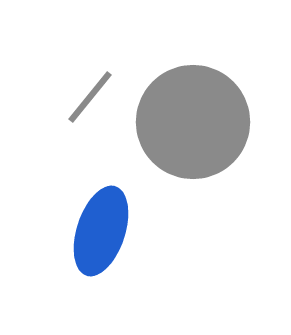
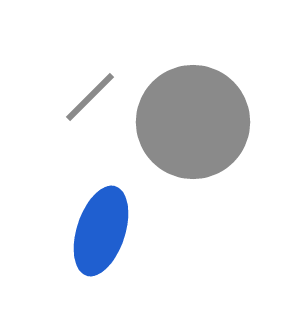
gray line: rotated 6 degrees clockwise
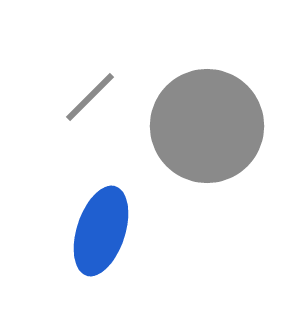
gray circle: moved 14 px right, 4 px down
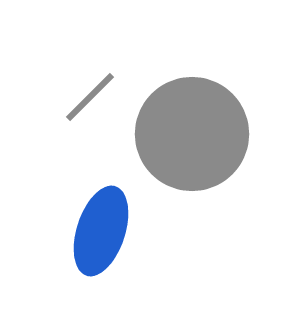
gray circle: moved 15 px left, 8 px down
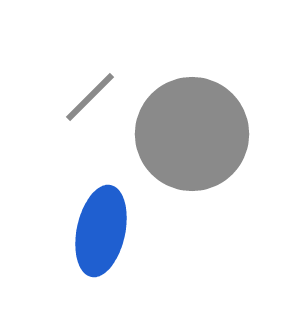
blue ellipse: rotated 6 degrees counterclockwise
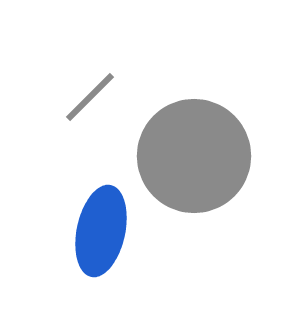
gray circle: moved 2 px right, 22 px down
